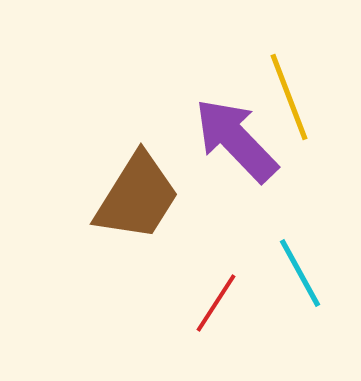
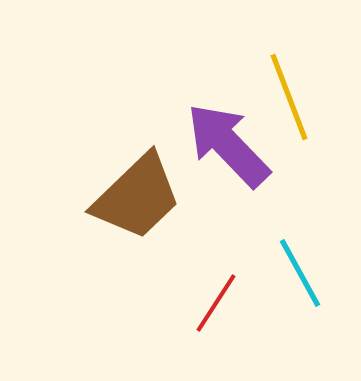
purple arrow: moved 8 px left, 5 px down
brown trapezoid: rotated 14 degrees clockwise
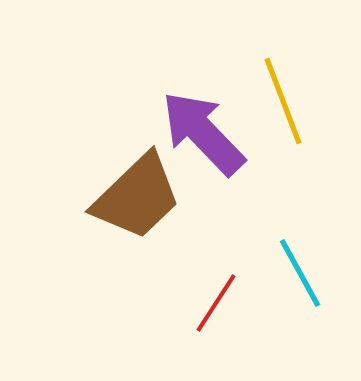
yellow line: moved 6 px left, 4 px down
purple arrow: moved 25 px left, 12 px up
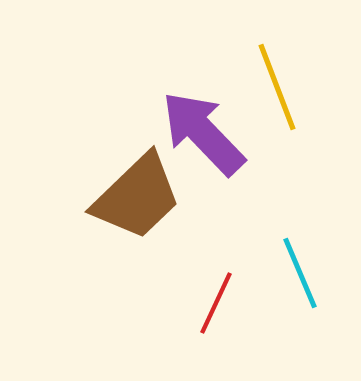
yellow line: moved 6 px left, 14 px up
cyan line: rotated 6 degrees clockwise
red line: rotated 8 degrees counterclockwise
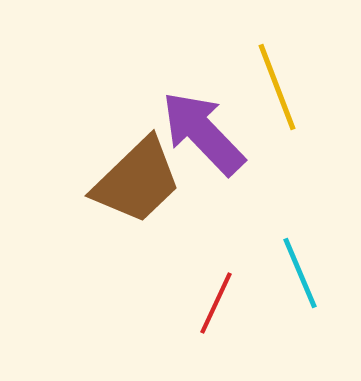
brown trapezoid: moved 16 px up
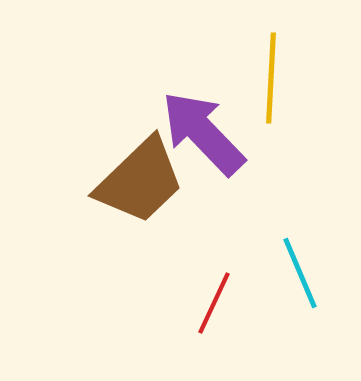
yellow line: moved 6 px left, 9 px up; rotated 24 degrees clockwise
brown trapezoid: moved 3 px right
red line: moved 2 px left
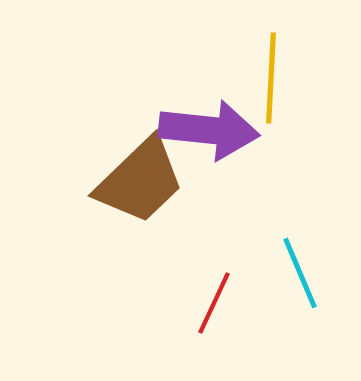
purple arrow: moved 6 px right, 3 px up; rotated 140 degrees clockwise
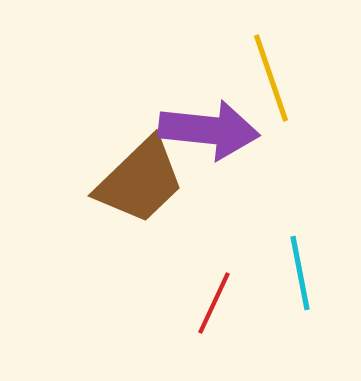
yellow line: rotated 22 degrees counterclockwise
cyan line: rotated 12 degrees clockwise
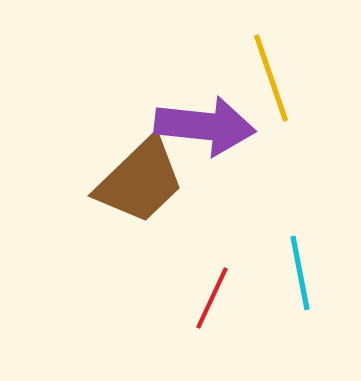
purple arrow: moved 4 px left, 4 px up
red line: moved 2 px left, 5 px up
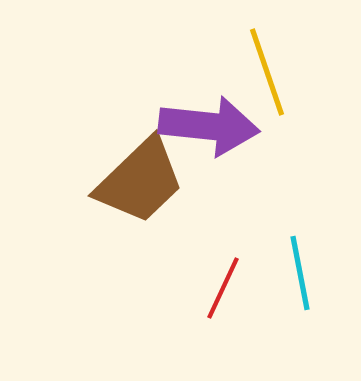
yellow line: moved 4 px left, 6 px up
purple arrow: moved 4 px right
red line: moved 11 px right, 10 px up
